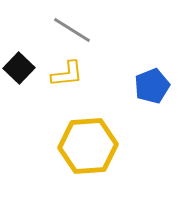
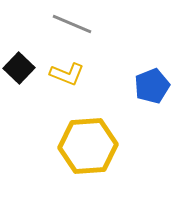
gray line: moved 6 px up; rotated 9 degrees counterclockwise
yellow L-shape: rotated 28 degrees clockwise
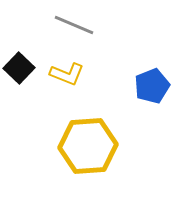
gray line: moved 2 px right, 1 px down
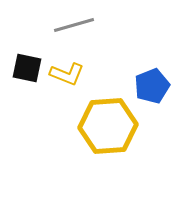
gray line: rotated 39 degrees counterclockwise
black square: moved 8 px right; rotated 32 degrees counterclockwise
yellow hexagon: moved 20 px right, 20 px up
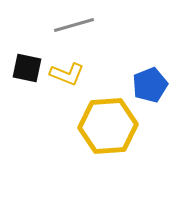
blue pentagon: moved 2 px left, 1 px up
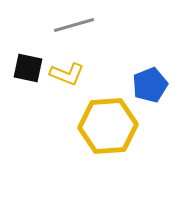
black square: moved 1 px right
